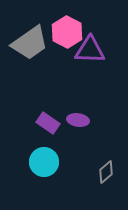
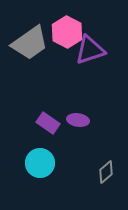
purple triangle: rotated 20 degrees counterclockwise
cyan circle: moved 4 px left, 1 px down
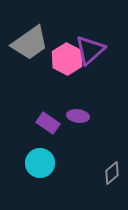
pink hexagon: moved 27 px down
purple triangle: rotated 24 degrees counterclockwise
purple ellipse: moved 4 px up
gray diamond: moved 6 px right, 1 px down
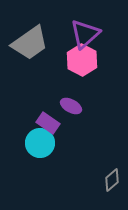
purple triangle: moved 5 px left, 16 px up
pink hexagon: moved 15 px right, 1 px down
purple ellipse: moved 7 px left, 10 px up; rotated 20 degrees clockwise
cyan circle: moved 20 px up
gray diamond: moved 7 px down
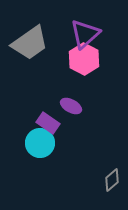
pink hexagon: moved 2 px right, 1 px up
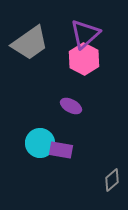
purple rectangle: moved 13 px right, 27 px down; rotated 25 degrees counterclockwise
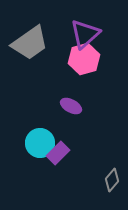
pink hexagon: rotated 16 degrees clockwise
purple rectangle: moved 3 px left, 3 px down; rotated 55 degrees counterclockwise
gray diamond: rotated 10 degrees counterclockwise
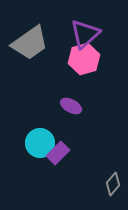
gray diamond: moved 1 px right, 4 px down
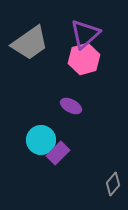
cyan circle: moved 1 px right, 3 px up
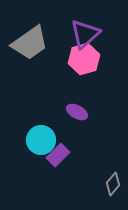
purple ellipse: moved 6 px right, 6 px down
purple rectangle: moved 2 px down
